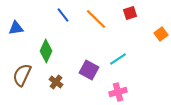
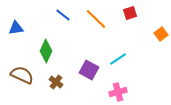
blue line: rotated 14 degrees counterclockwise
brown semicircle: rotated 90 degrees clockwise
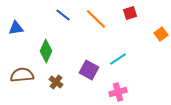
brown semicircle: rotated 30 degrees counterclockwise
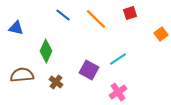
blue triangle: rotated 21 degrees clockwise
pink cross: rotated 18 degrees counterclockwise
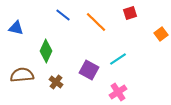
orange line: moved 3 px down
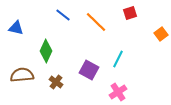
cyan line: rotated 30 degrees counterclockwise
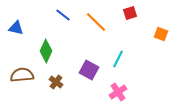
orange square: rotated 32 degrees counterclockwise
